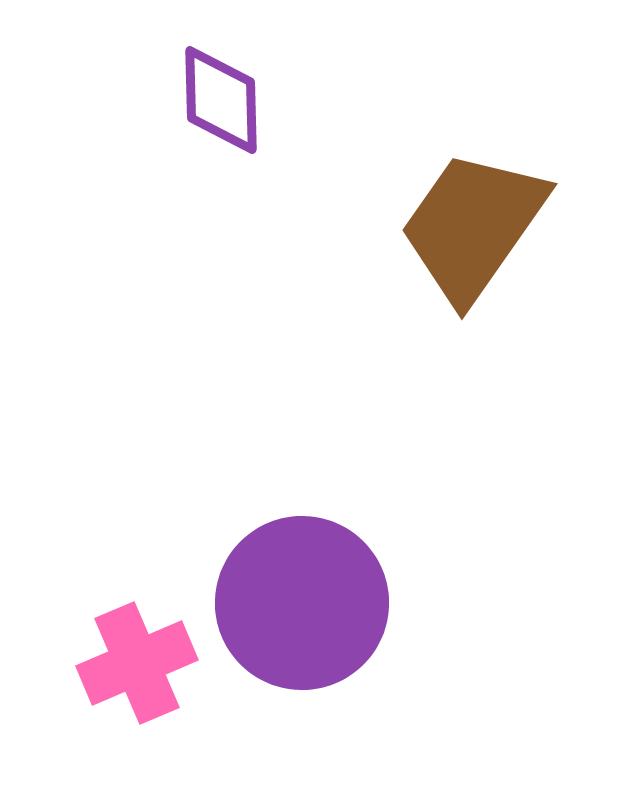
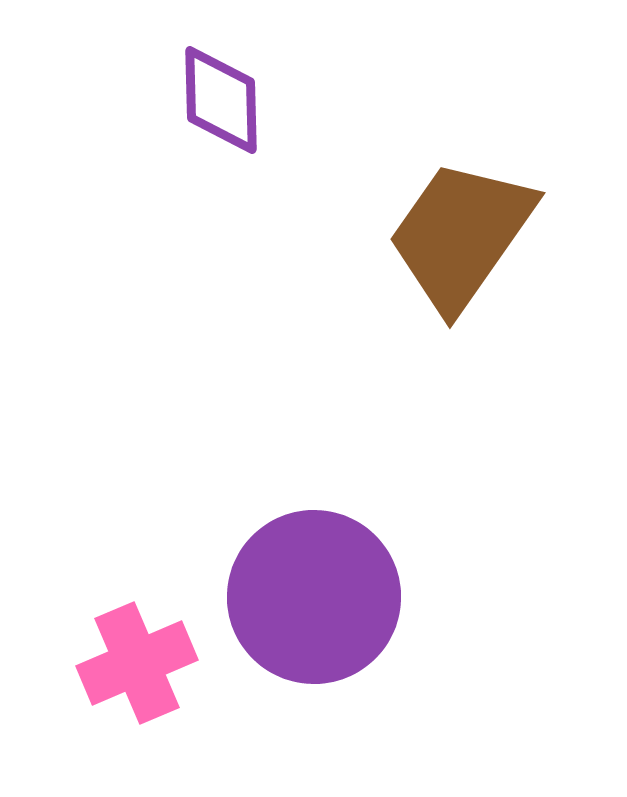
brown trapezoid: moved 12 px left, 9 px down
purple circle: moved 12 px right, 6 px up
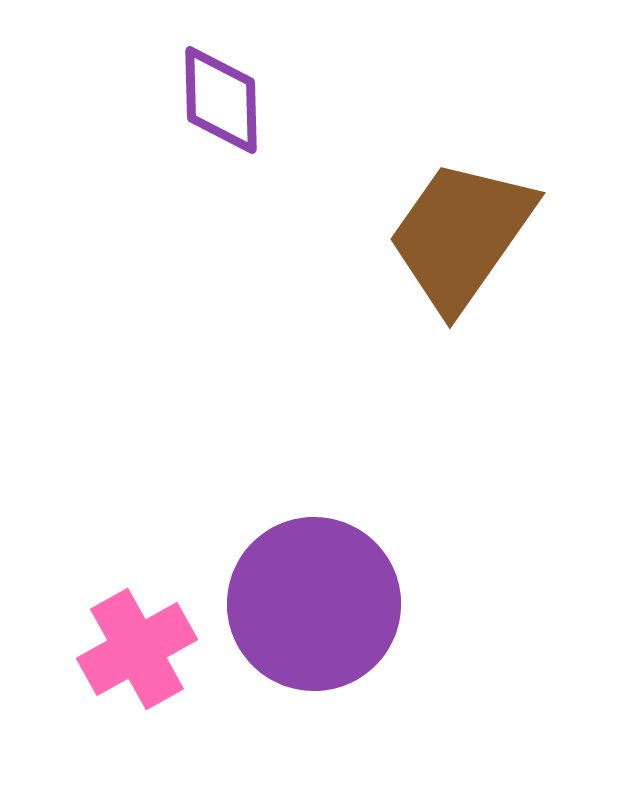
purple circle: moved 7 px down
pink cross: moved 14 px up; rotated 6 degrees counterclockwise
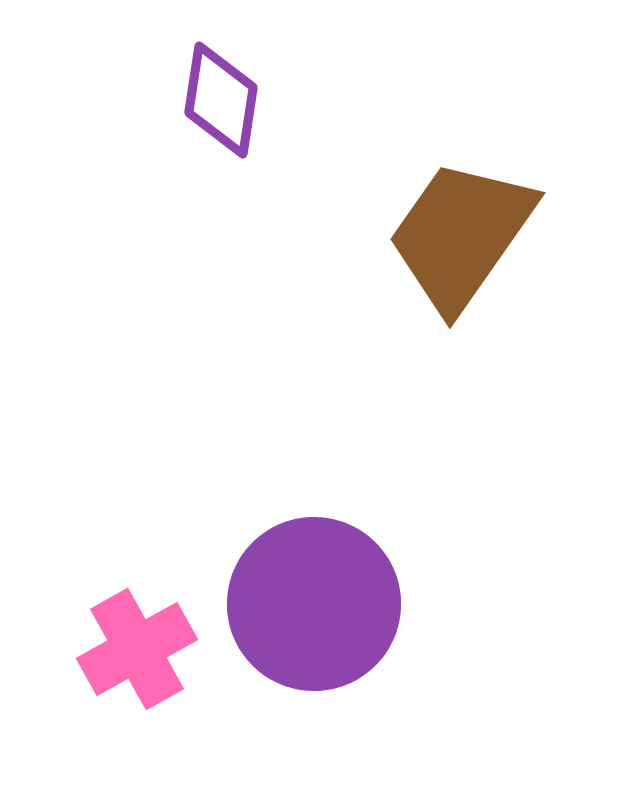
purple diamond: rotated 10 degrees clockwise
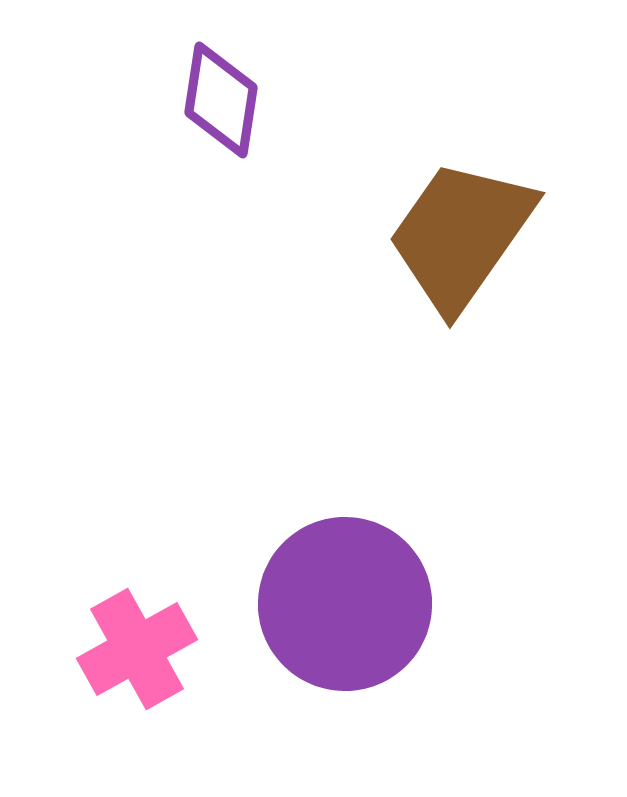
purple circle: moved 31 px right
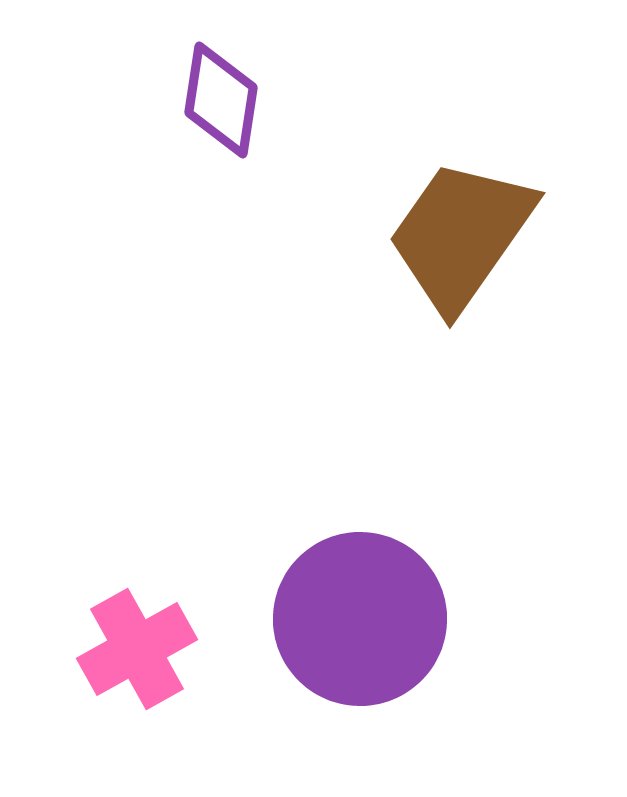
purple circle: moved 15 px right, 15 px down
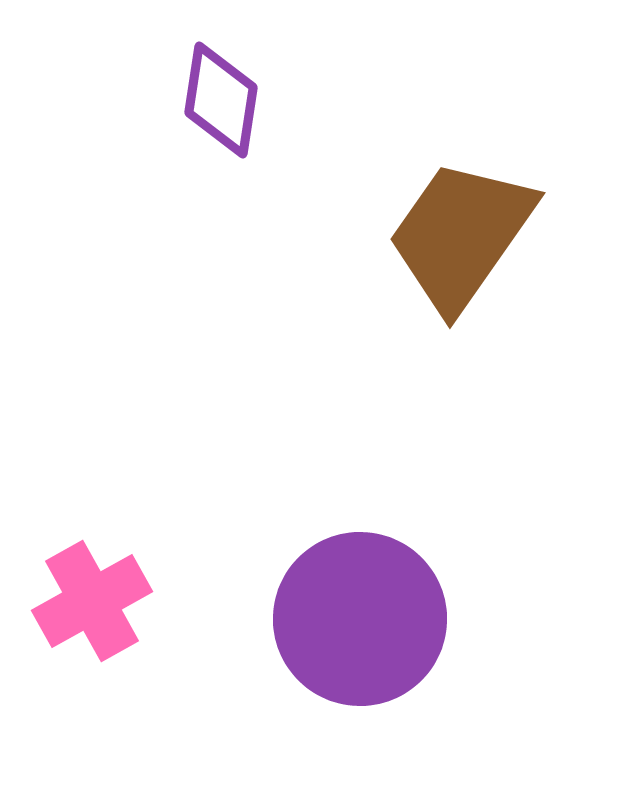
pink cross: moved 45 px left, 48 px up
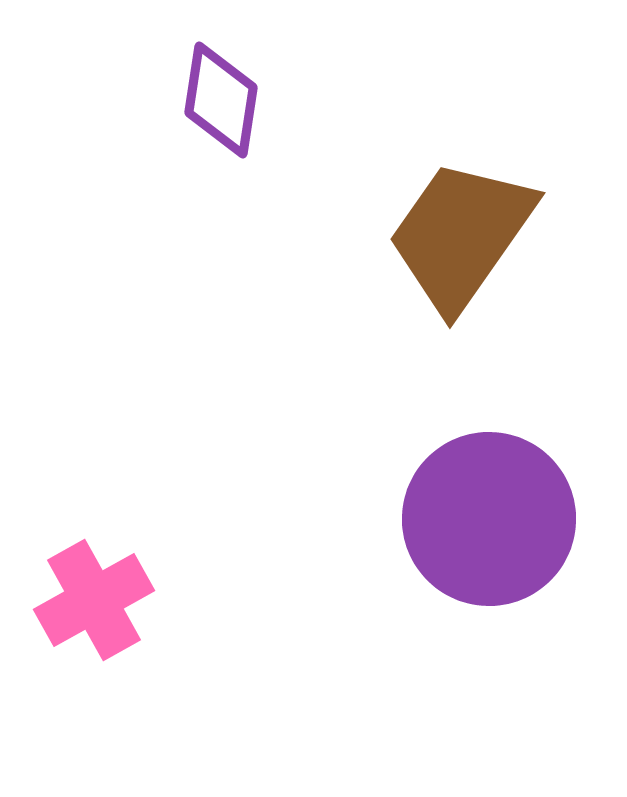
pink cross: moved 2 px right, 1 px up
purple circle: moved 129 px right, 100 px up
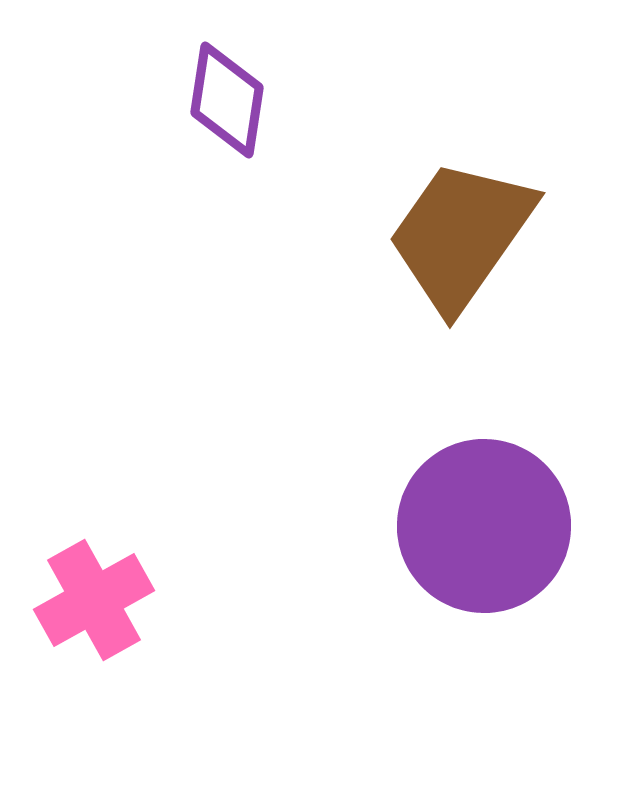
purple diamond: moved 6 px right
purple circle: moved 5 px left, 7 px down
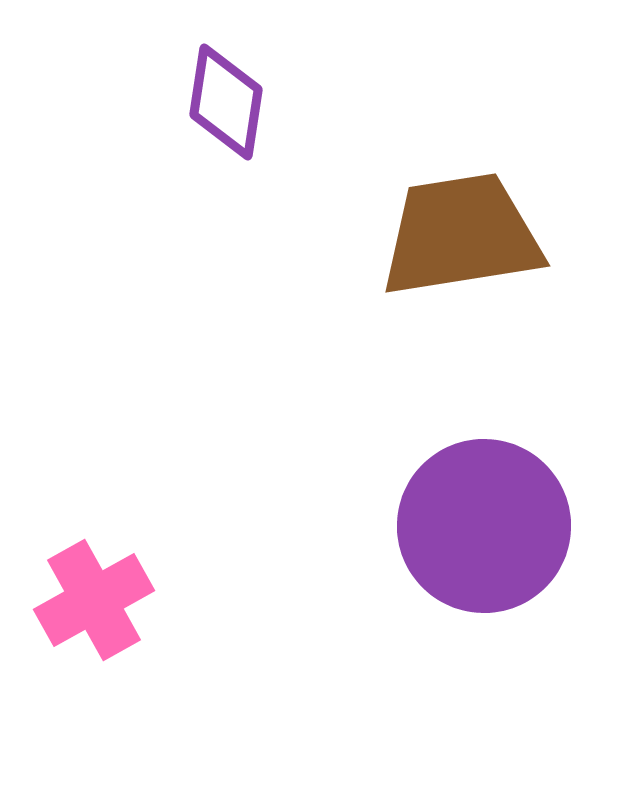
purple diamond: moved 1 px left, 2 px down
brown trapezoid: rotated 46 degrees clockwise
